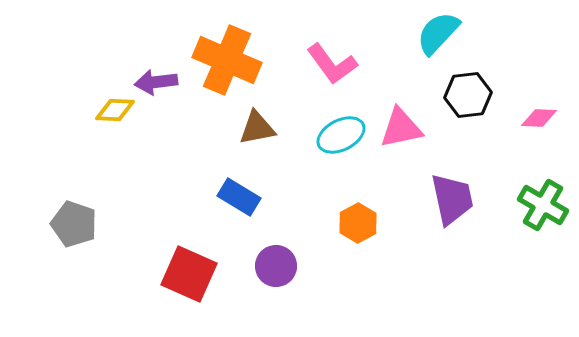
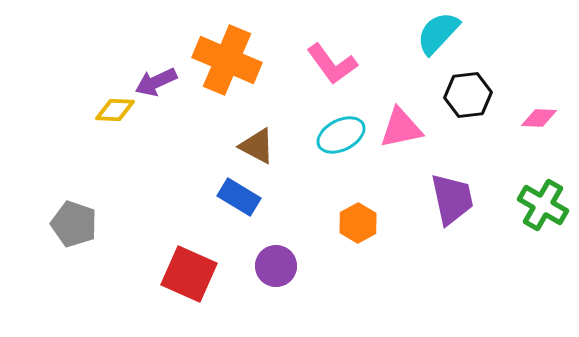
purple arrow: rotated 18 degrees counterclockwise
brown triangle: moved 18 px down; rotated 39 degrees clockwise
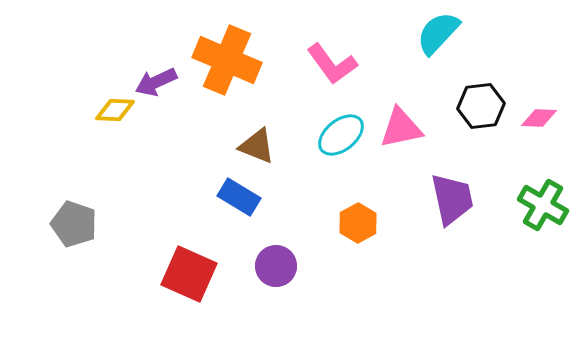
black hexagon: moved 13 px right, 11 px down
cyan ellipse: rotated 12 degrees counterclockwise
brown triangle: rotated 6 degrees counterclockwise
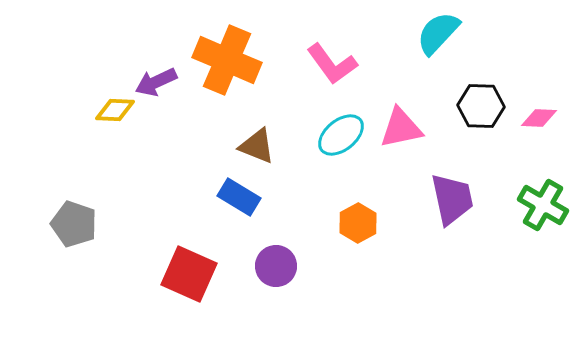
black hexagon: rotated 9 degrees clockwise
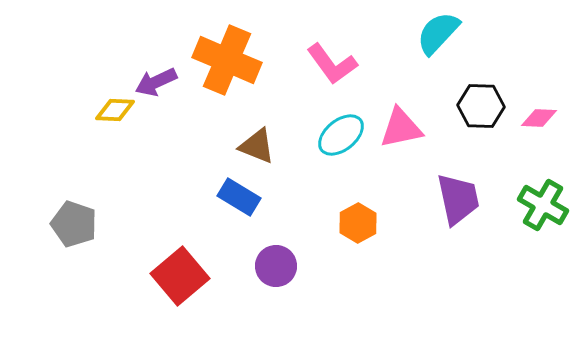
purple trapezoid: moved 6 px right
red square: moved 9 px left, 2 px down; rotated 26 degrees clockwise
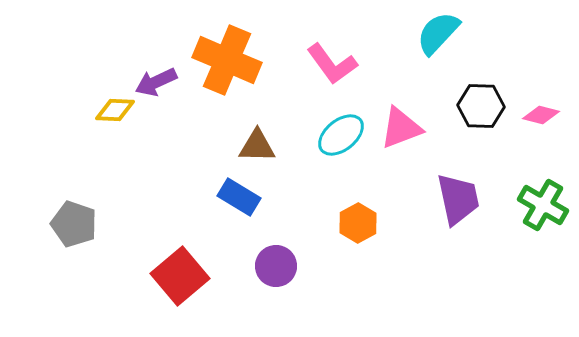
pink diamond: moved 2 px right, 3 px up; rotated 12 degrees clockwise
pink triangle: rotated 9 degrees counterclockwise
brown triangle: rotated 21 degrees counterclockwise
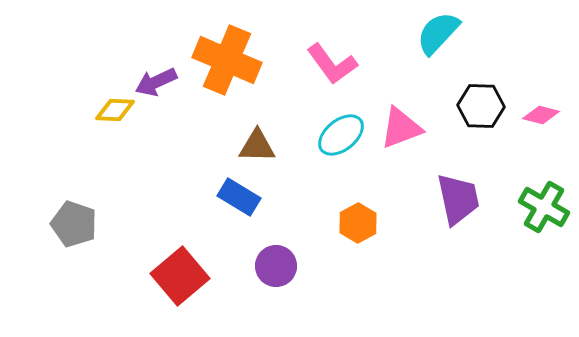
green cross: moved 1 px right, 2 px down
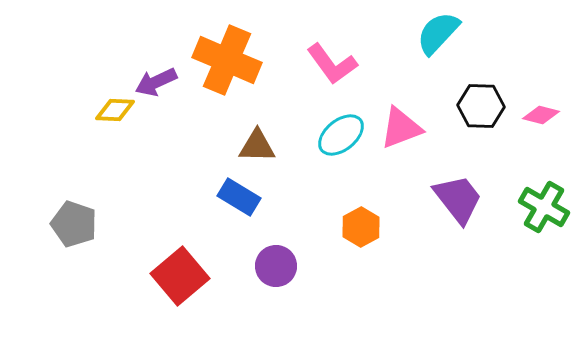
purple trapezoid: rotated 26 degrees counterclockwise
orange hexagon: moved 3 px right, 4 px down
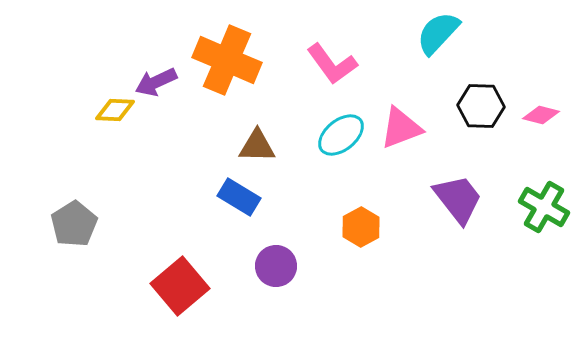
gray pentagon: rotated 21 degrees clockwise
red square: moved 10 px down
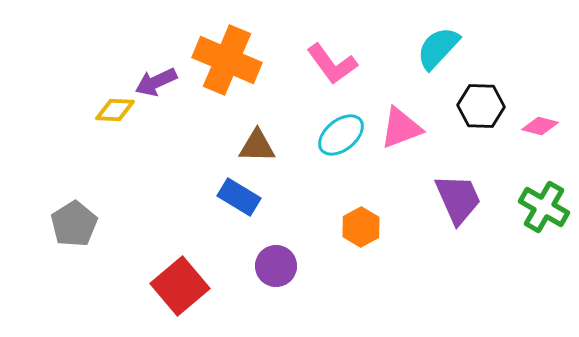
cyan semicircle: moved 15 px down
pink diamond: moved 1 px left, 11 px down
purple trapezoid: rotated 14 degrees clockwise
